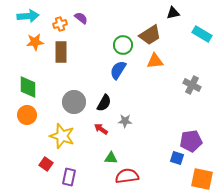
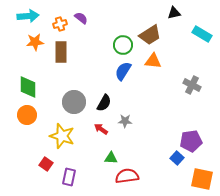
black triangle: moved 1 px right
orange triangle: moved 2 px left; rotated 12 degrees clockwise
blue semicircle: moved 5 px right, 1 px down
blue square: rotated 24 degrees clockwise
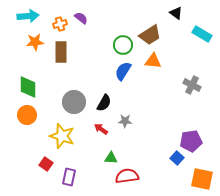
black triangle: moved 2 px right; rotated 48 degrees clockwise
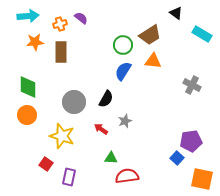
black semicircle: moved 2 px right, 4 px up
gray star: rotated 24 degrees counterclockwise
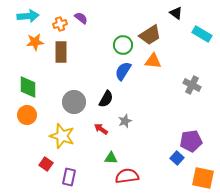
orange square: moved 1 px right, 1 px up
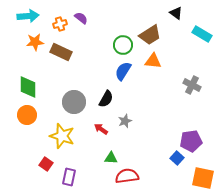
brown rectangle: rotated 65 degrees counterclockwise
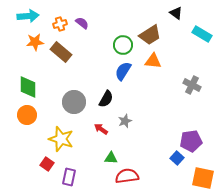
purple semicircle: moved 1 px right, 5 px down
brown rectangle: rotated 15 degrees clockwise
yellow star: moved 1 px left, 3 px down
red square: moved 1 px right
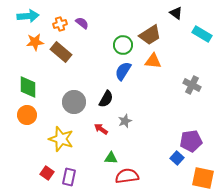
red square: moved 9 px down
